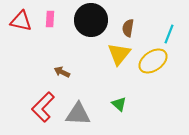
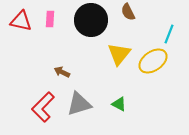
brown semicircle: moved 16 px up; rotated 36 degrees counterclockwise
green triangle: rotated 14 degrees counterclockwise
gray triangle: moved 1 px right, 10 px up; rotated 20 degrees counterclockwise
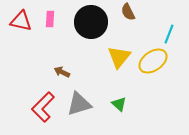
black circle: moved 2 px down
yellow triangle: moved 3 px down
green triangle: rotated 14 degrees clockwise
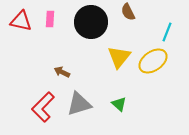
cyan line: moved 2 px left, 2 px up
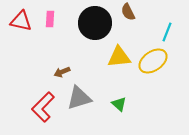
black circle: moved 4 px right, 1 px down
yellow triangle: rotated 45 degrees clockwise
brown arrow: rotated 49 degrees counterclockwise
gray triangle: moved 6 px up
